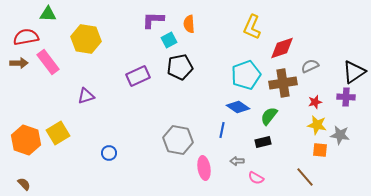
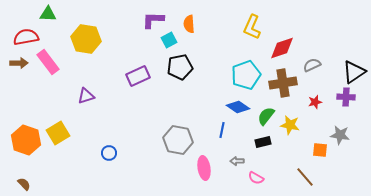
gray semicircle: moved 2 px right, 1 px up
green semicircle: moved 3 px left
yellow star: moved 27 px left
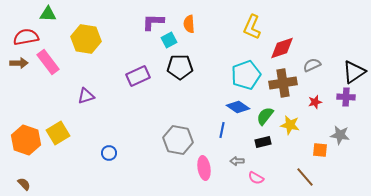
purple L-shape: moved 2 px down
black pentagon: rotated 10 degrees clockwise
green semicircle: moved 1 px left
